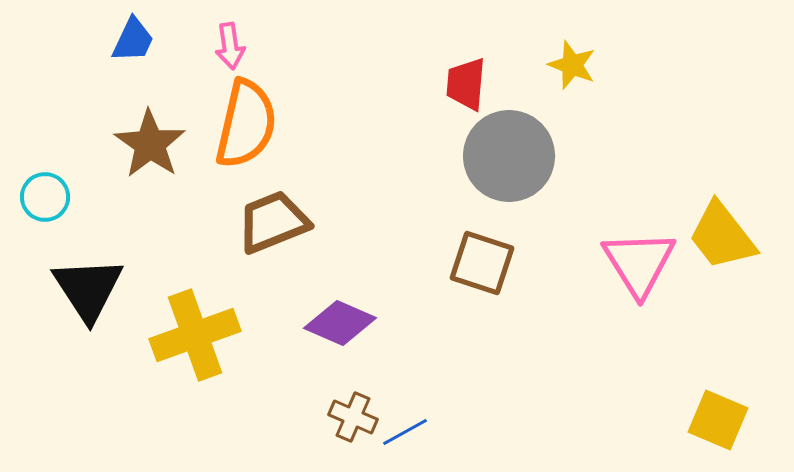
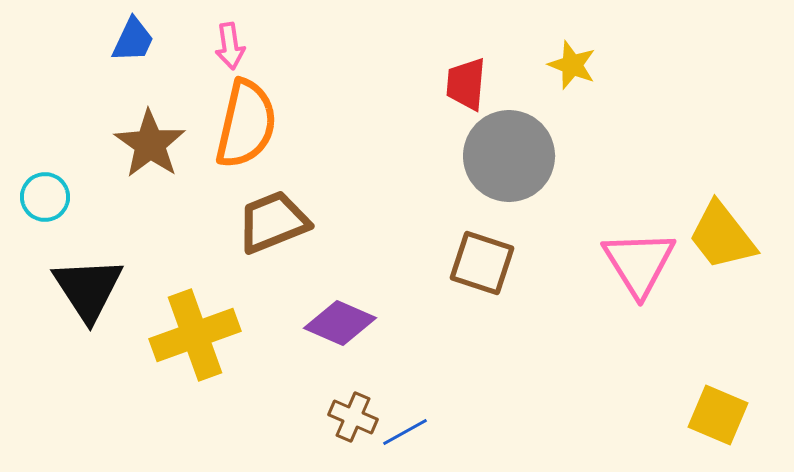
yellow square: moved 5 px up
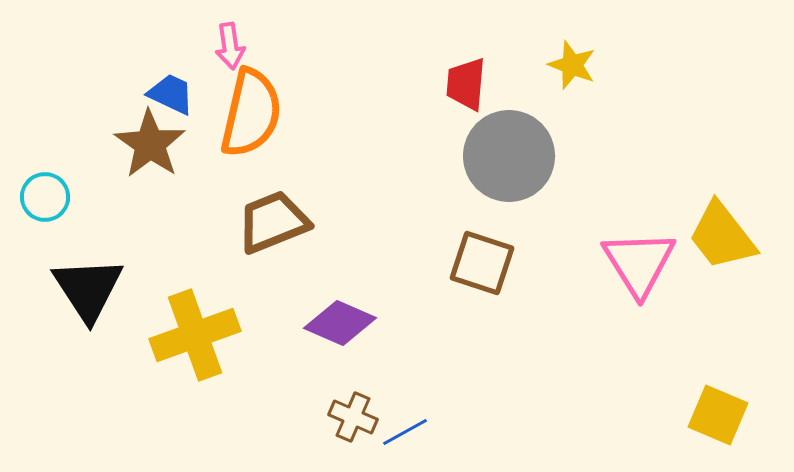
blue trapezoid: moved 38 px right, 54 px down; rotated 90 degrees counterclockwise
orange semicircle: moved 5 px right, 11 px up
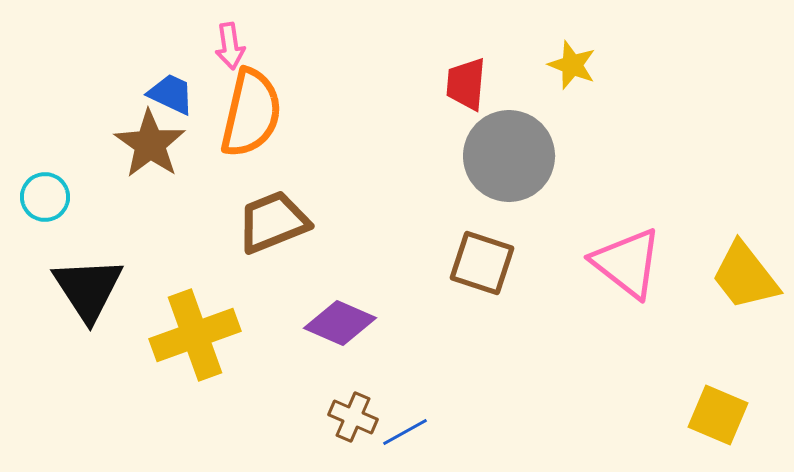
yellow trapezoid: moved 23 px right, 40 px down
pink triangle: moved 12 px left; rotated 20 degrees counterclockwise
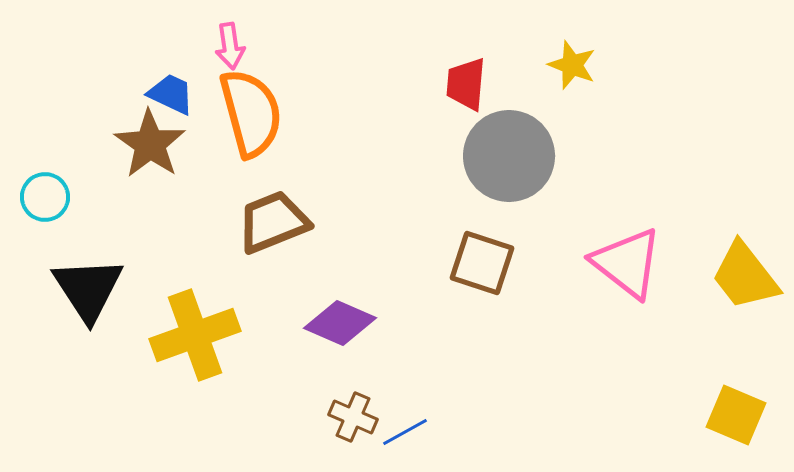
orange semicircle: rotated 28 degrees counterclockwise
yellow square: moved 18 px right
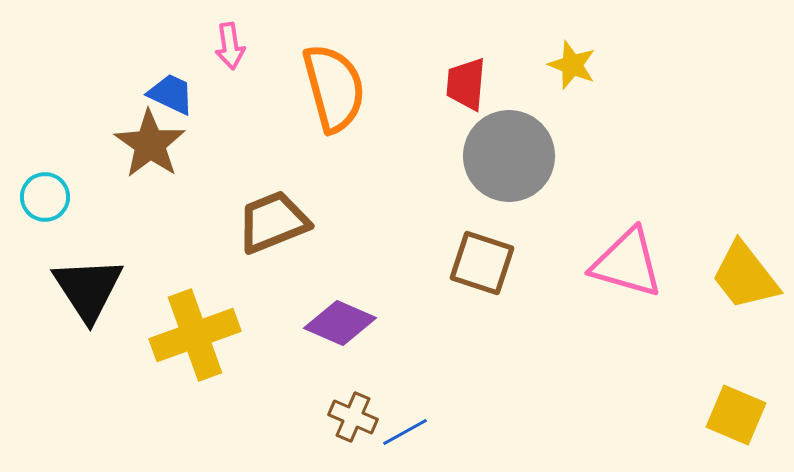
orange semicircle: moved 83 px right, 25 px up
pink triangle: rotated 22 degrees counterclockwise
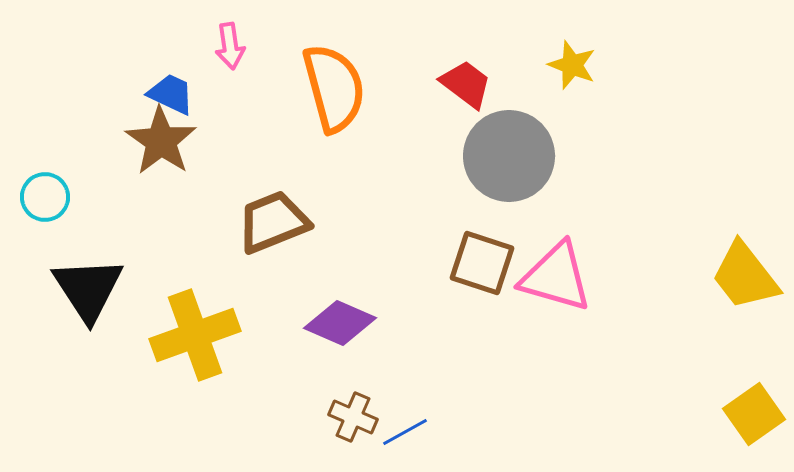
red trapezoid: rotated 122 degrees clockwise
brown star: moved 11 px right, 3 px up
pink triangle: moved 71 px left, 14 px down
yellow square: moved 18 px right, 1 px up; rotated 32 degrees clockwise
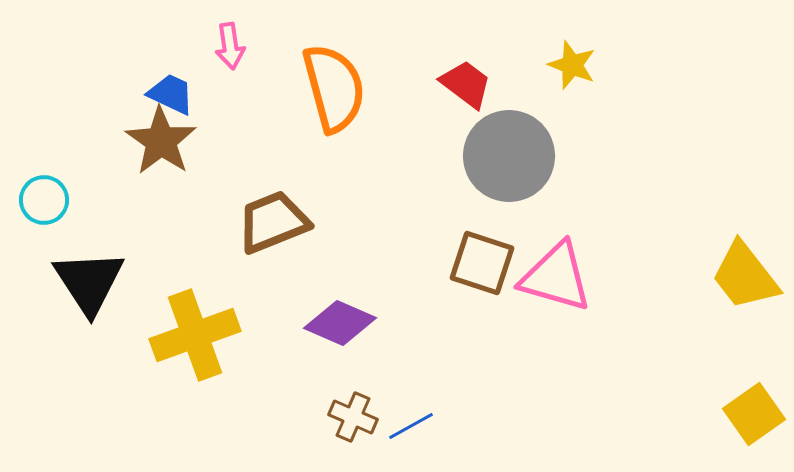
cyan circle: moved 1 px left, 3 px down
black triangle: moved 1 px right, 7 px up
blue line: moved 6 px right, 6 px up
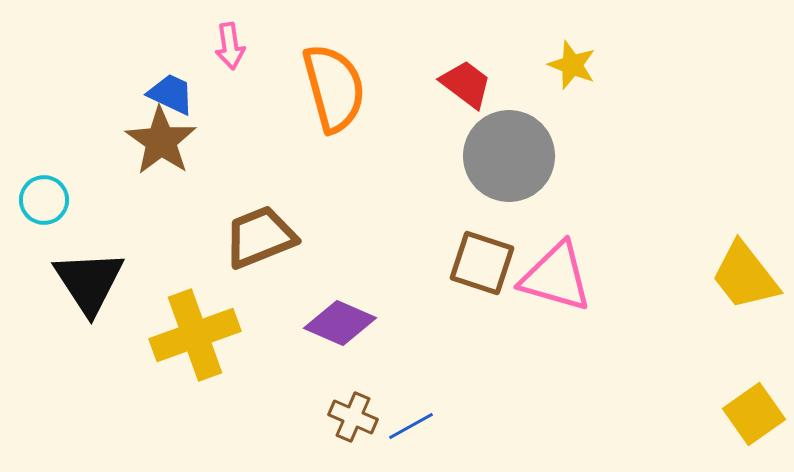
brown trapezoid: moved 13 px left, 15 px down
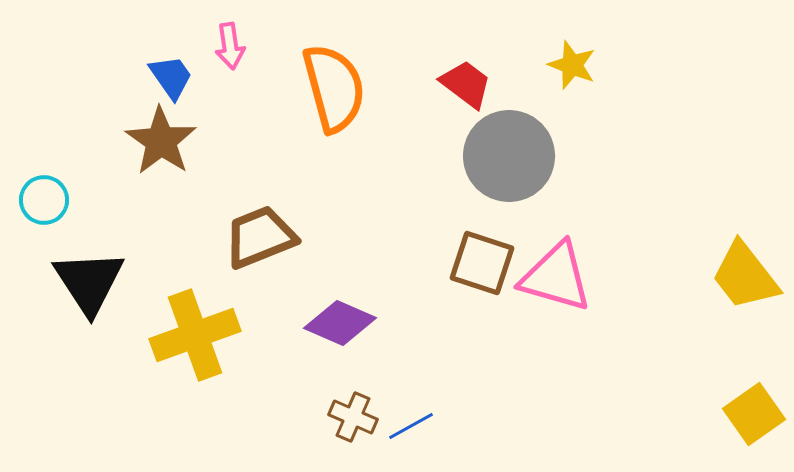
blue trapezoid: moved 17 px up; rotated 30 degrees clockwise
